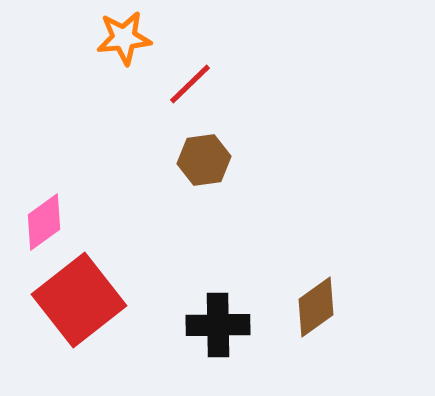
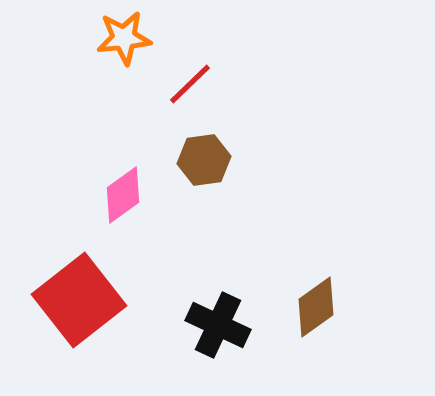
pink diamond: moved 79 px right, 27 px up
black cross: rotated 26 degrees clockwise
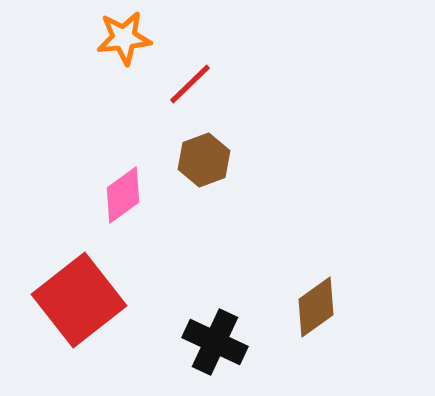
brown hexagon: rotated 12 degrees counterclockwise
black cross: moved 3 px left, 17 px down
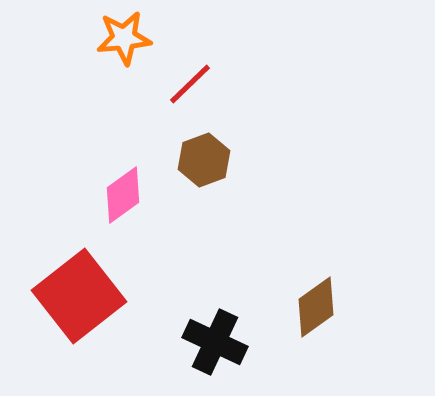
red square: moved 4 px up
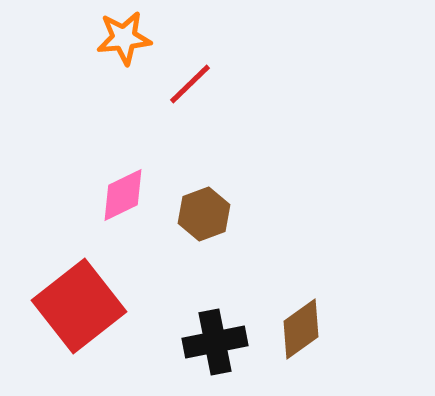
brown hexagon: moved 54 px down
pink diamond: rotated 10 degrees clockwise
red square: moved 10 px down
brown diamond: moved 15 px left, 22 px down
black cross: rotated 36 degrees counterclockwise
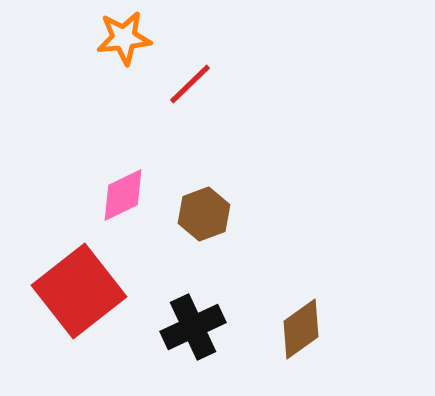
red square: moved 15 px up
black cross: moved 22 px left, 15 px up; rotated 14 degrees counterclockwise
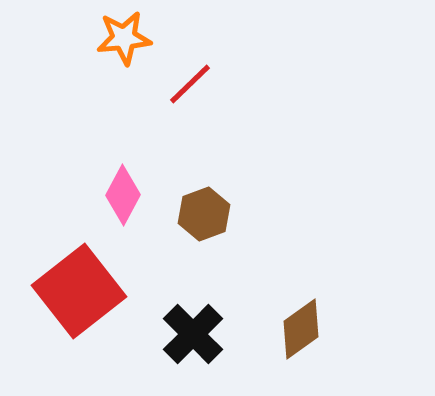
pink diamond: rotated 36 degrees counterclockwise
black cross: moved 7 px down; rotated 20 degrees counterclockwise
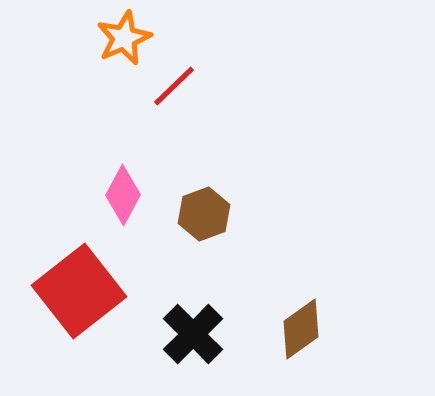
orange star: rotated 18 degrees counterclockwise
red line: moved 16 px left, 2 px down
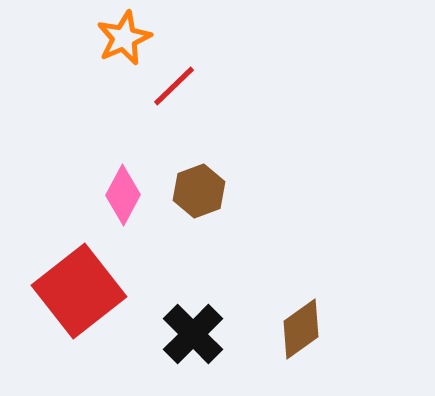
brown hexagon: moved 5 px left, 23 px up
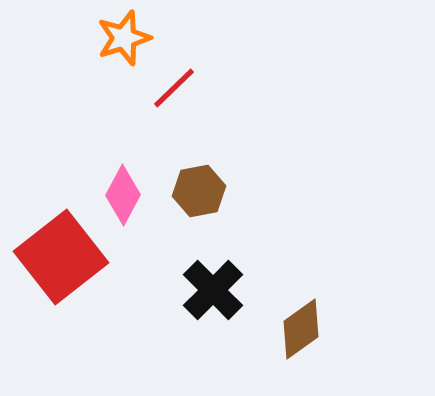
orange star: rotated 6 degrees clockwise
red line: moved 2 px down
brown hexagon: rotated 9 degrees clockwise
red square: moved 18 px left, 34 px up
black cross: moved 20 px right, 44 px up
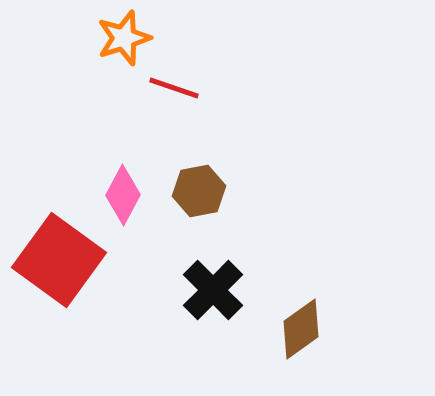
red line: rotated 63 degrees clockwise
red square: moved 2 px left, 3 px down; rotated 16 degrees counterclockwise
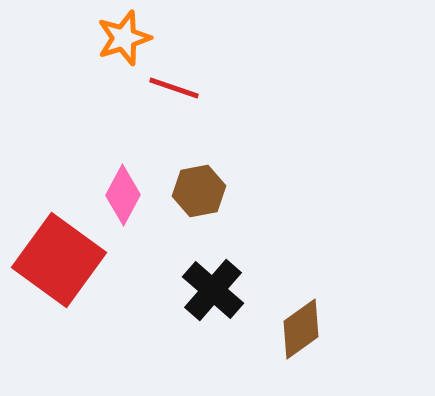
black cross: rotated 4 degrees counterclockwise
